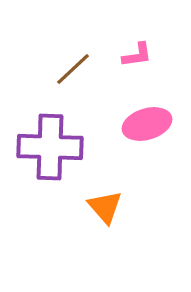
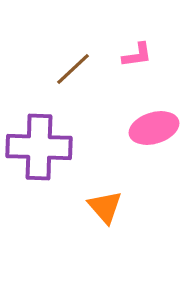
pink ellipse: moved 7 px right, 4 px down
purple cross: moved 11 px left
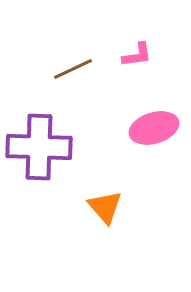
brown line: rotated 18 degrees clockwise
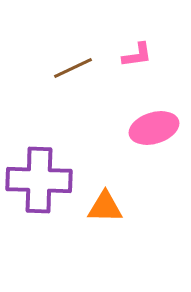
brown line: moved 1 px up
purple cross: moved 33 px down
orange triangle: rotated 48 degrees counterclockwise
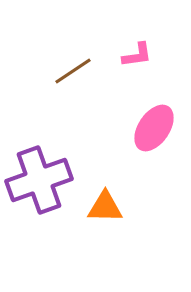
brown line: moved 3 px down; rotated 9 degrees counterclockwise
pink ellipse: rotated 39 degrees counterclockwise
purple cross: rotated 22 degrees counterclockwise
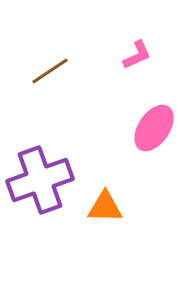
pink L-shape: rotated 16 degrees counterclockwise
brown line: moved 23 px left
purple cross: moved 1 px right
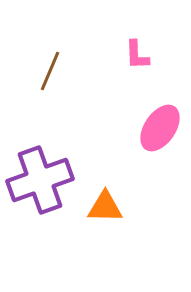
pink L-shape: rotated 112 degrees clockwise
brown line: rotated 33 degrees counterclockwise
pink ellipse: moved 6 px right
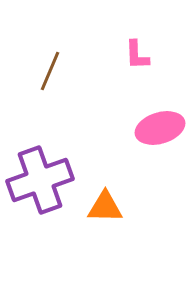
pink ellipse: rotated 39 degrees clockwise
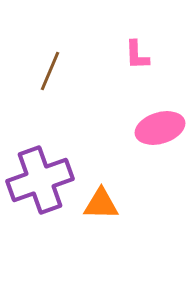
orange triangle: moved 4 px left, 3 px up
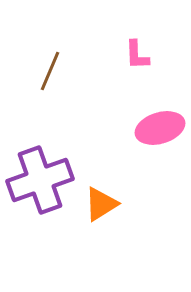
orange triangle: rotated 33 degrees counterclockwise
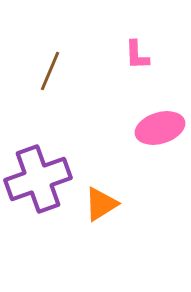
purple cross: moved 2 px left, 1 px up
